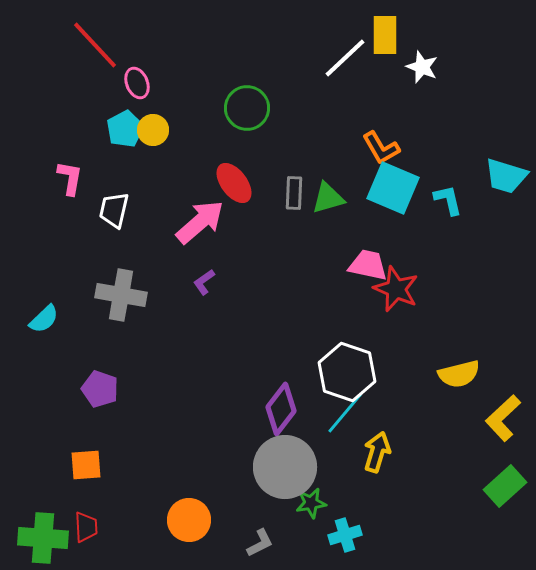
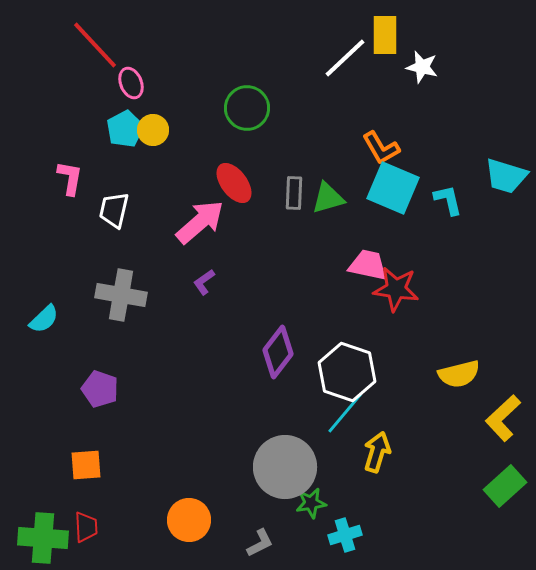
white star: rotated 8 degrees counterclockwise
pink ellipse: moved 6 px left
red star: rotated 15 degrees counterclockwise
purple diamond: moved 3 px left, 57 px up
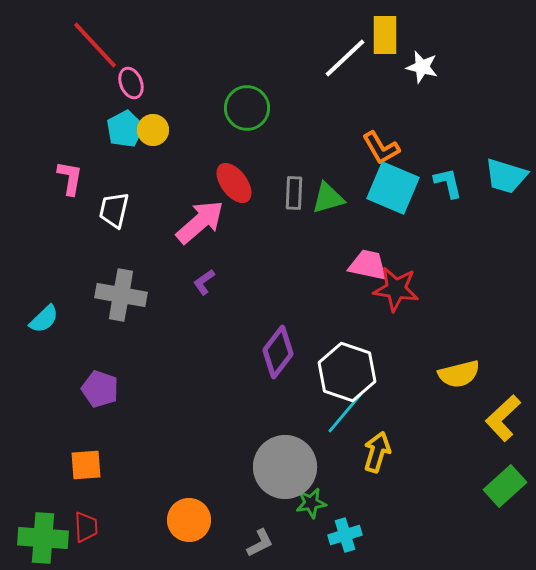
cyan L-shape: moved 17 px up
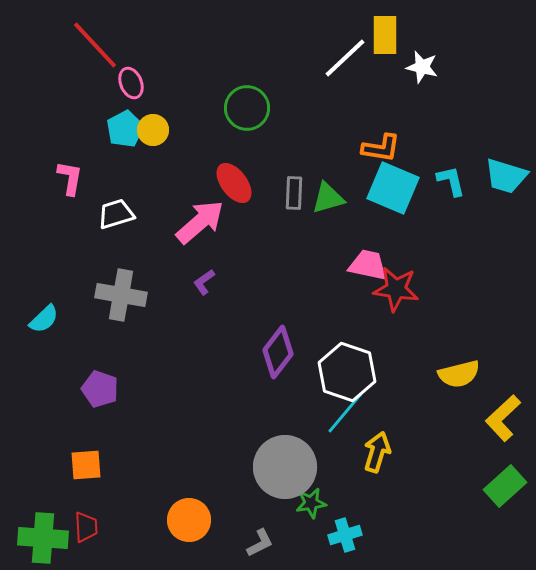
orange L-shape: rotated 51 degrees counterclockwise
cyan L-shape: moved 3 px right, 2 px up
white trapezoid: moved 2 px right, 4 px down; rotated 60 degrees clockwise
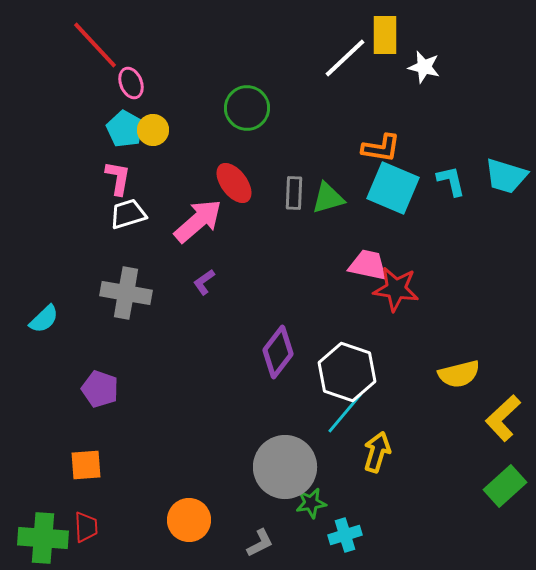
white star: moved 2 px right
cyan pentagon: rotated 15 degrees counterclockwise
pink L-shape: moved 48 px right
white trapezoid: moved 12 px right
pink arrow: moved 2 px left, 1 px up
gray cross: moved 5 px right, 2 px up
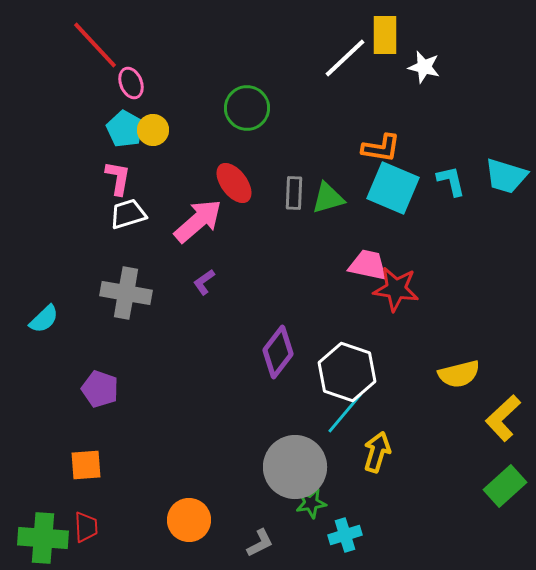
gray circle: moved 10 px right
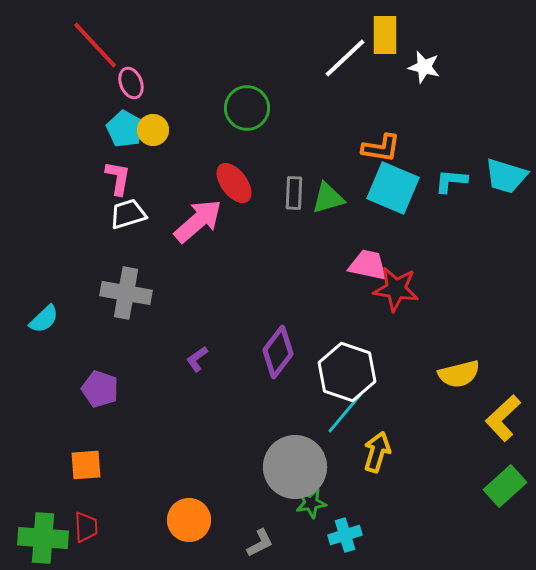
cyan L-shape: rotated 72 degrees counterclockwise
purple L-shape: moved 7 px left, 77 px down
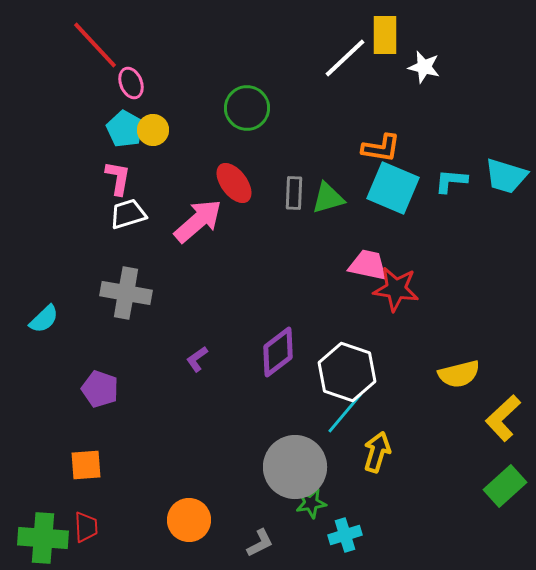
purple diamond: rotated 15 degrees clockwise
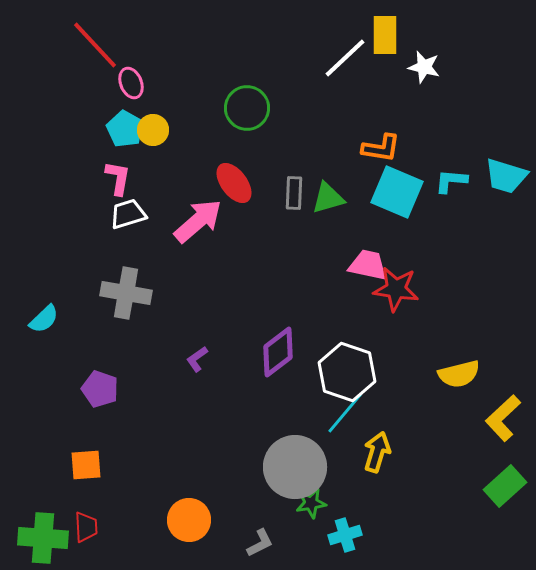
cyan square: moved 4 px right, 4 px down
